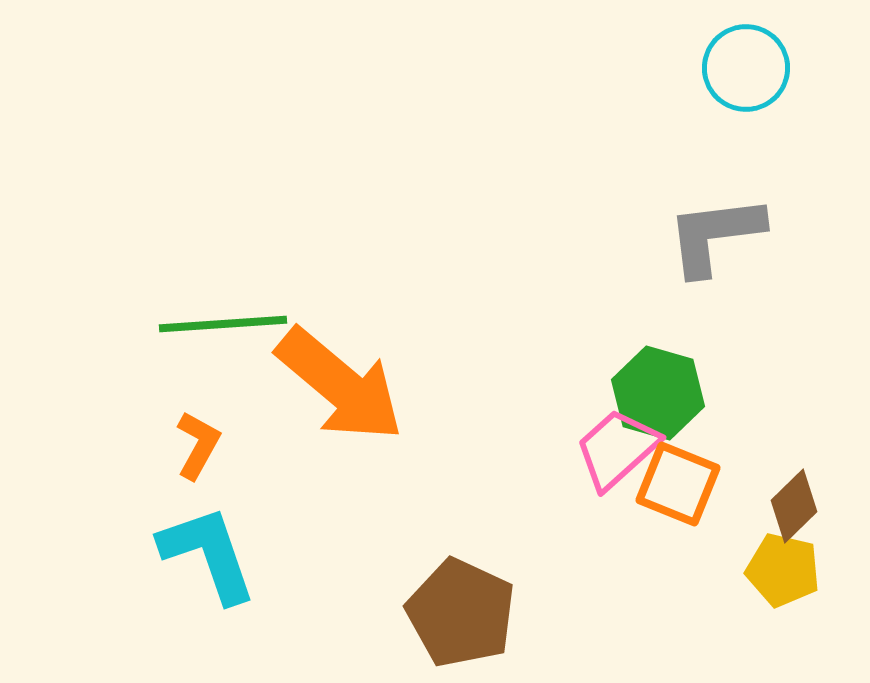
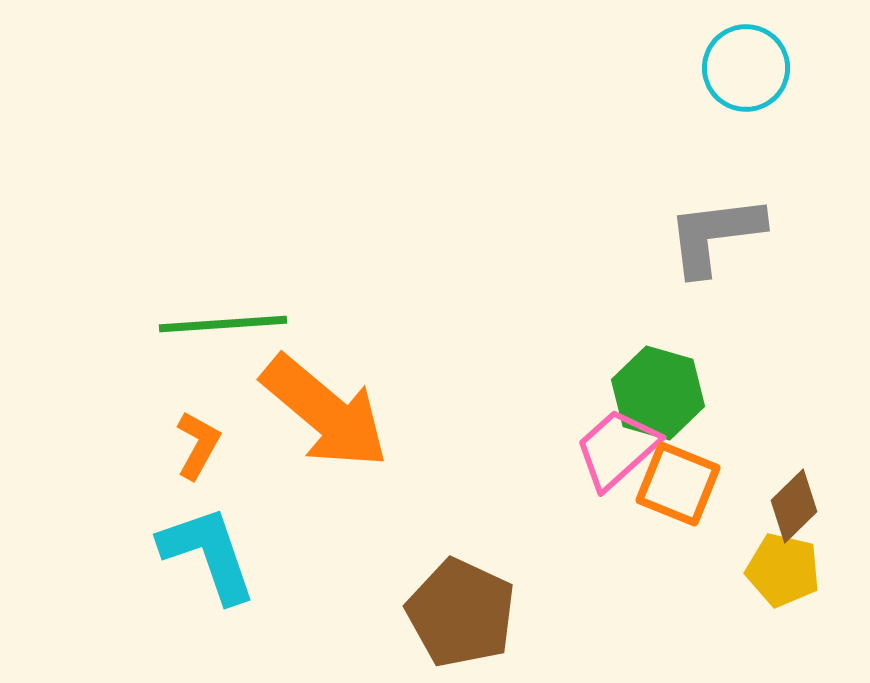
orange arrow: moved 15 px left, 27 px down
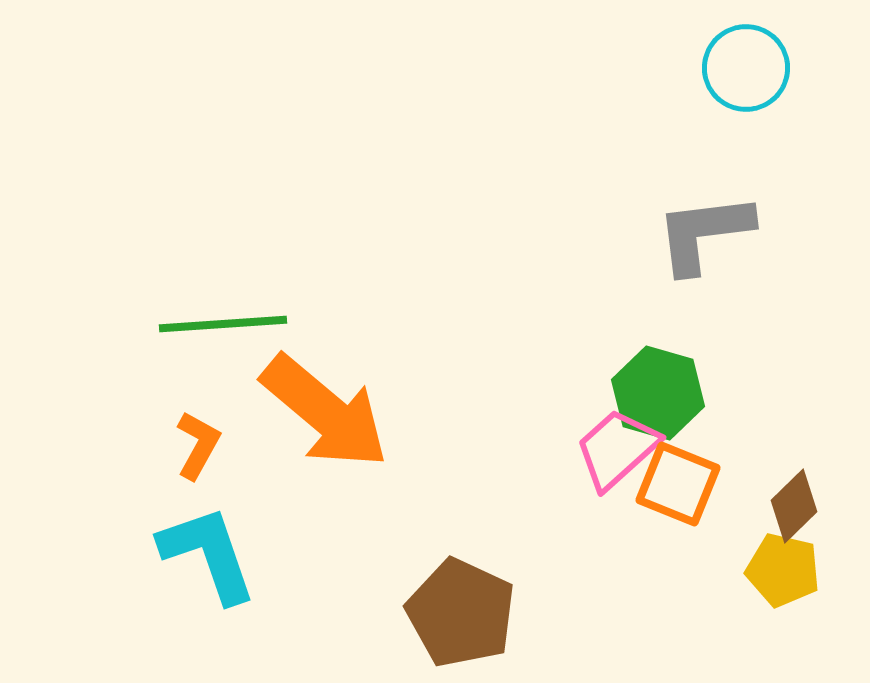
gray L-shape: moved 11 px left, 2 px up
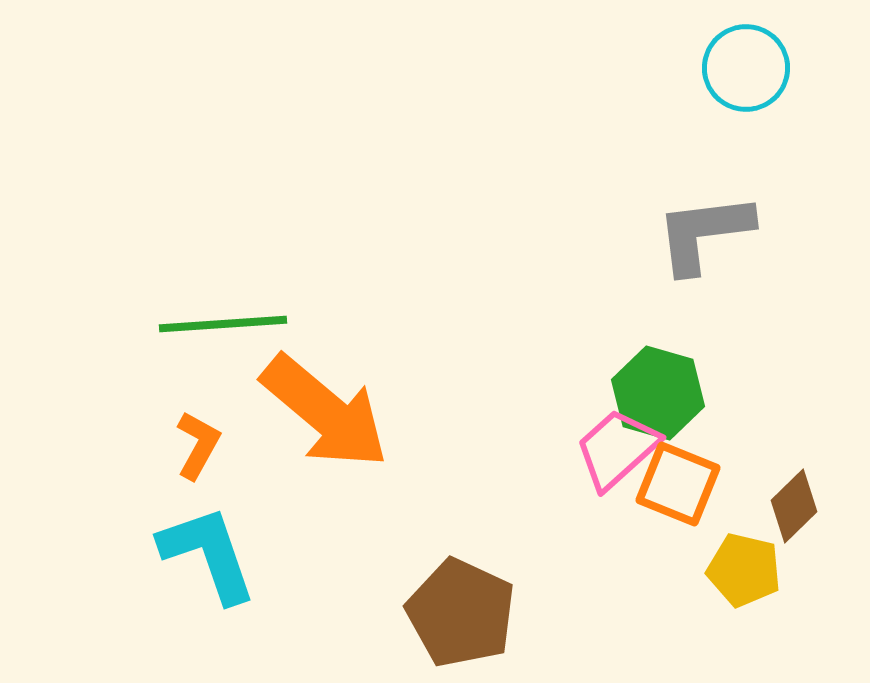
yellow pentagon: moved 39 px left
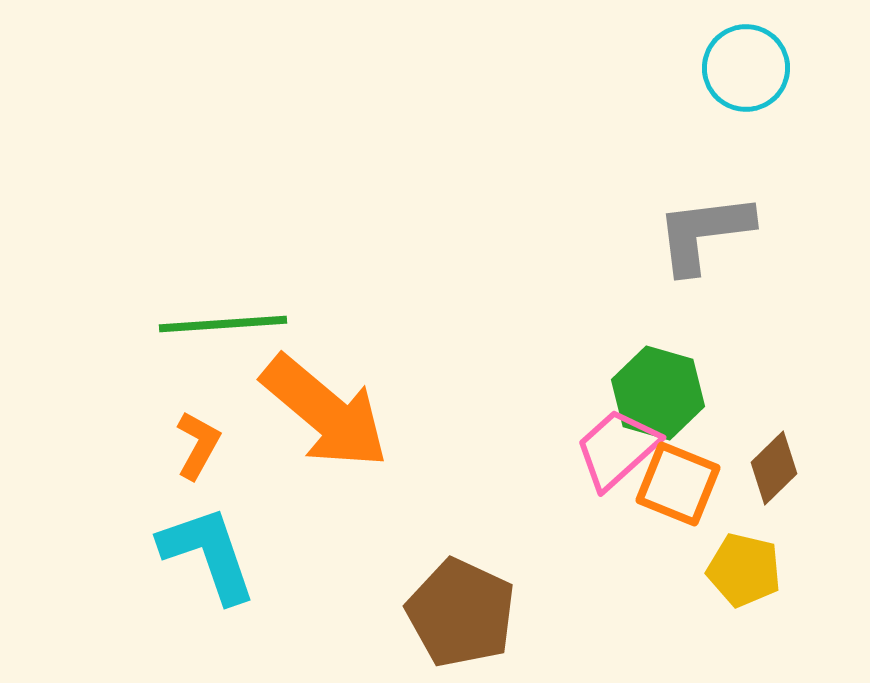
brown diamond: moved 20 px left, 38 px up
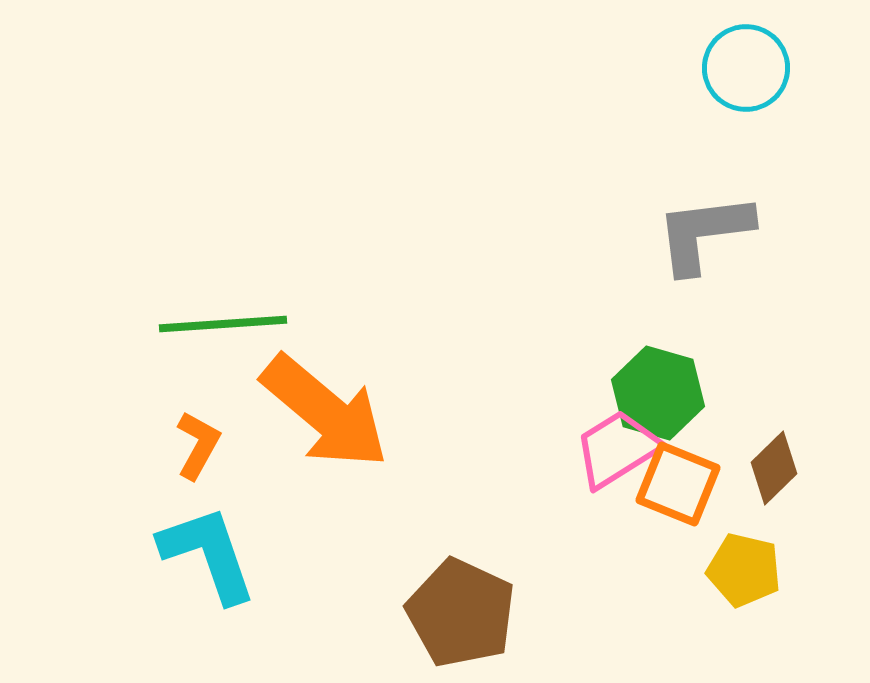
pink trapezoid: rotated 10 degrees clockwise
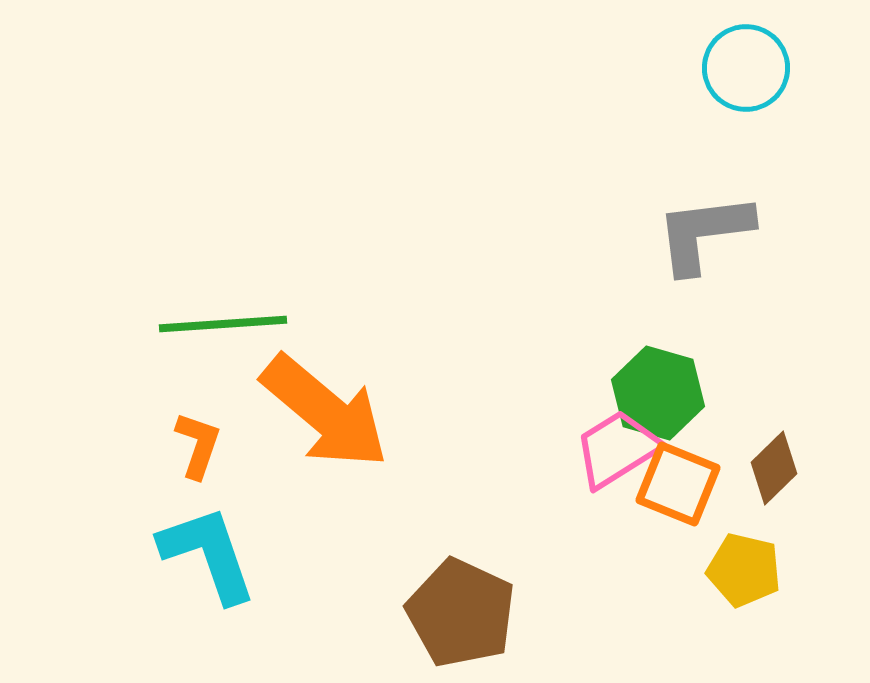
orange L-shape: rotated 10 degrees counterclockwise
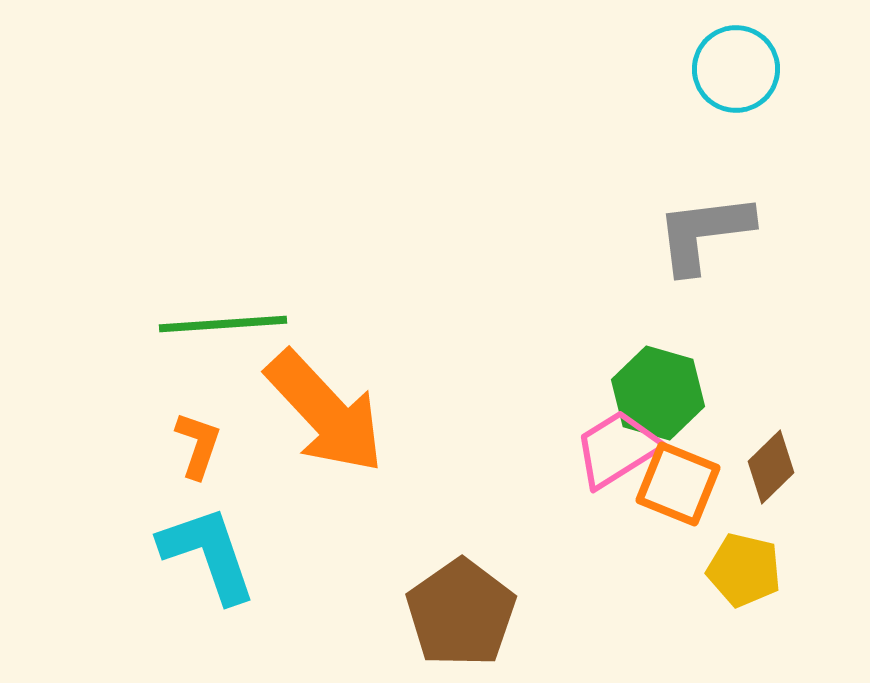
cyan circle: moved 10 px left, 1 px down
orange arrow: rotated 7 degrees clockwise
brown diamond: moved 3 px left, 1 px up
brown pentagon: rotated 12 degrees clockwise
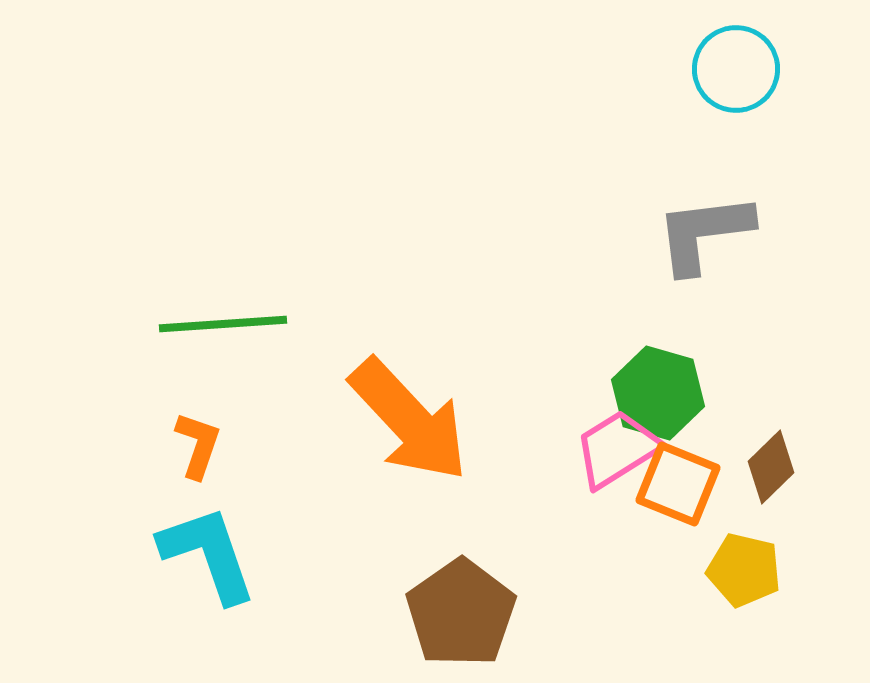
orange arrow: moved 84 px right, 8 px down
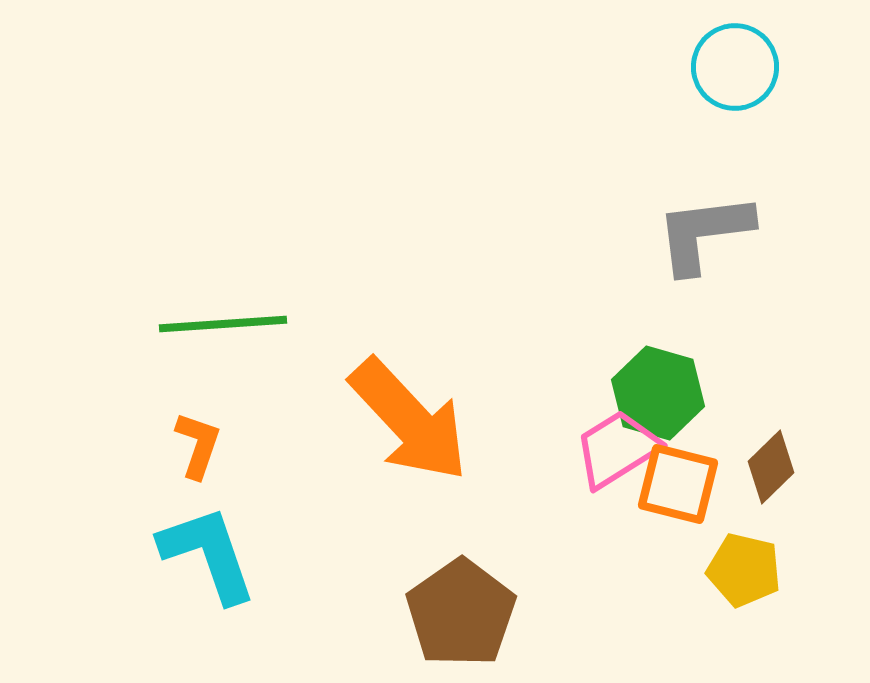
cyan circle: moved 1 px left, 2 px up
orange square: rotated 8 degrees counterclockwise
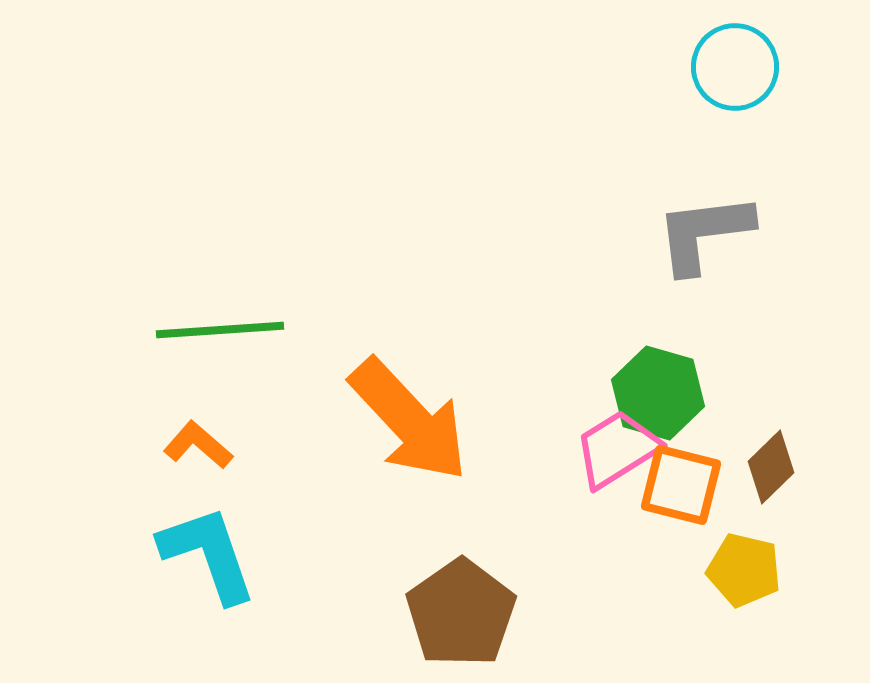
green line: moved 3 px left, 6 px down
orange L-shape: rotated 68 degrees counterclockwise
orange square: moved 3 px right, 1 px down
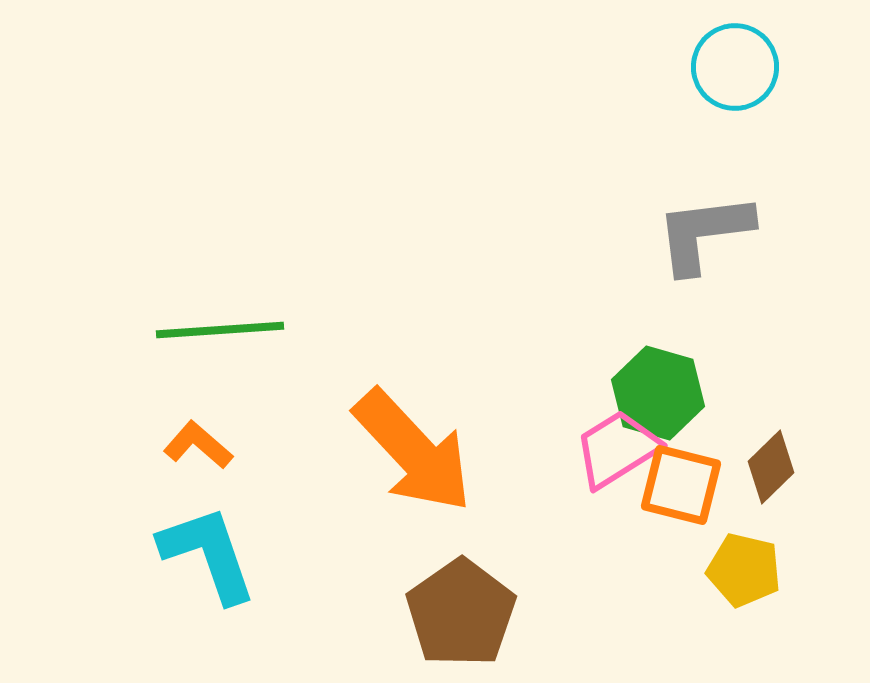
orange arrow: moved 4 px right, 31 px down
